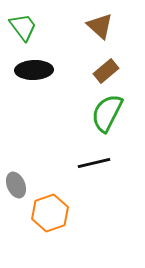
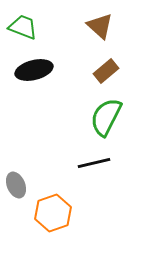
green trapezoid: rotated 32 degrees counterclockwise
black ellipse: rotated 12 degrees counterclockwise
green semicircle: moved 1 px left, 4 px down
orange hexagon: moved 3 px right
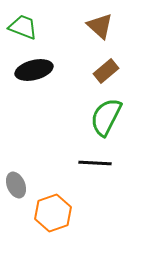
black line: moved 1 px right; rotated 16 degrees clockwise
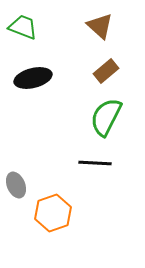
black ellipse: moved 1 px left, 8 px down
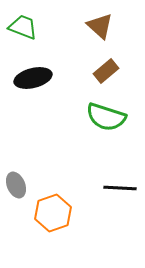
green semicircle: rotated 99 degrees counterclockwise
black line: moved 25 px right, 25 px down
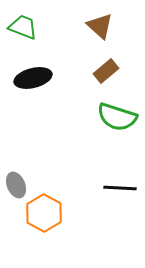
green semicircle: moved 11 px right
orange hexagon: moved 9 px left; rotated 12 degrees counterclockwise
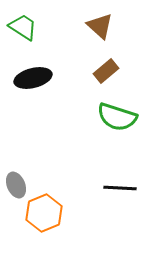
green trapezoid: rotated 12 degrees clockwise
orange hexagon: rotated 9 degrees clockwise
